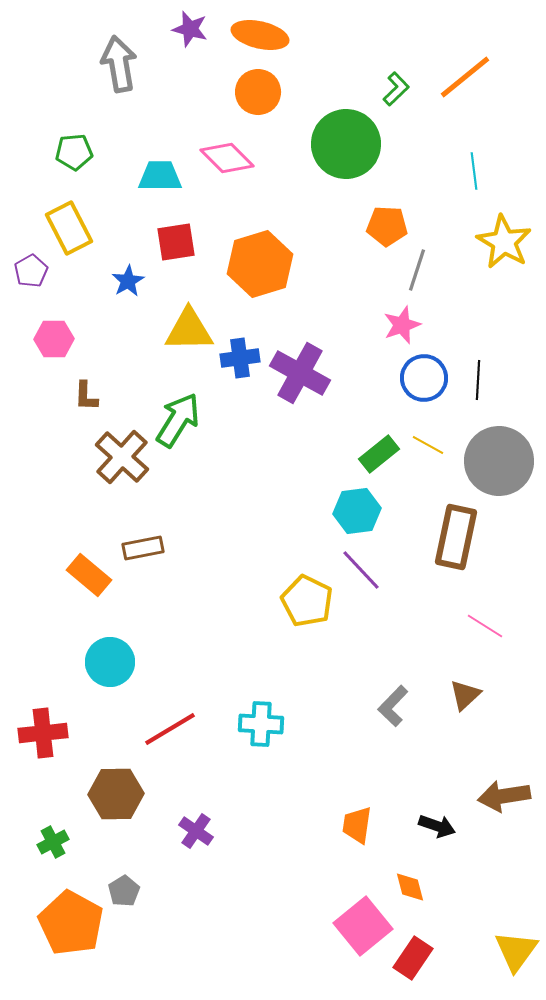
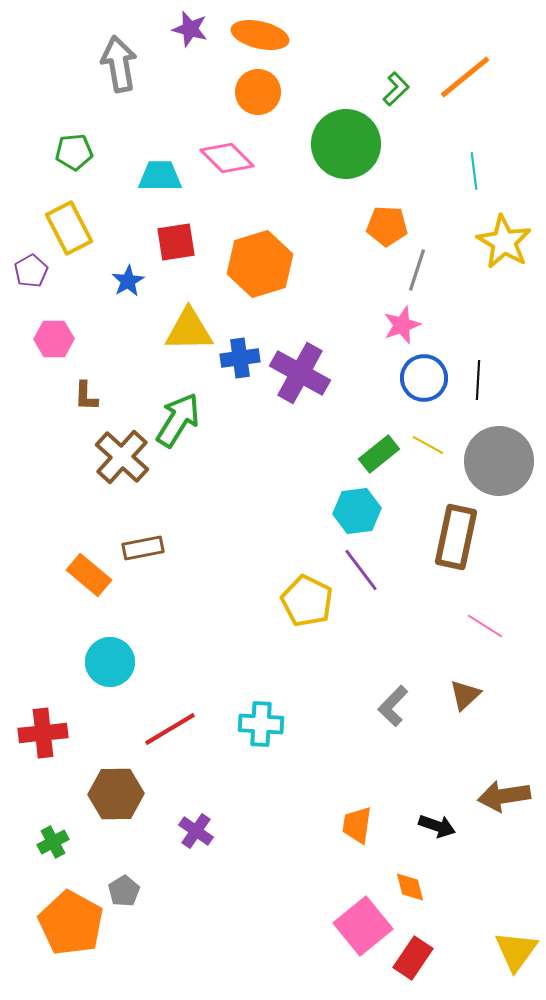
purple line at (361, 570): rotated 6 degrees clockwise
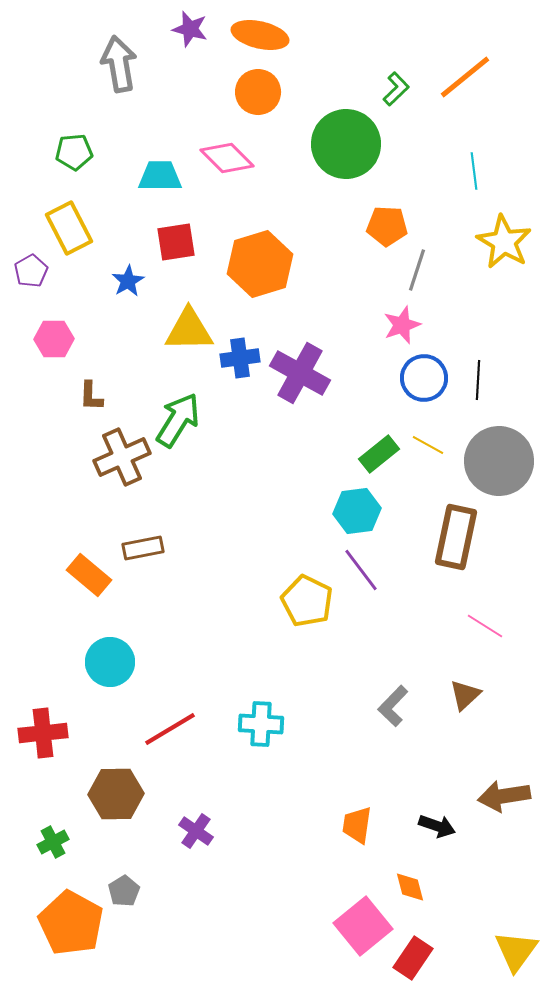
brown L-shape at (86, 396): moved 5 px right
brown cross at (122, 457): rotated 24 degrees clockwise
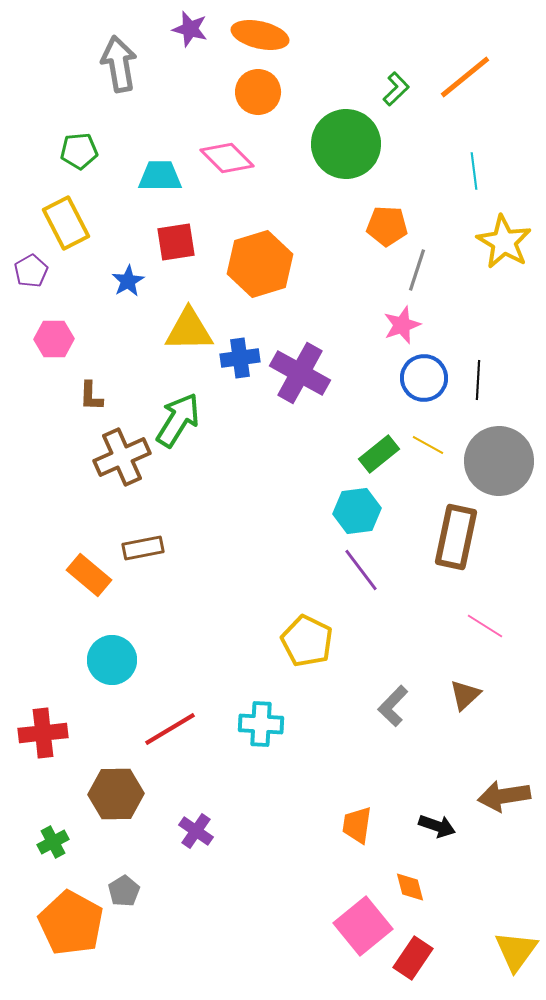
green pentagon at (74, 152): moved 5 px right, 1 px up
yellow rectangle at (69, 228): moved 3 px left, 5 px up
yellow pentagon at (307, 601): moved 40 px down
cyan circle at (110, 662): moved 2 px right, 2 px up
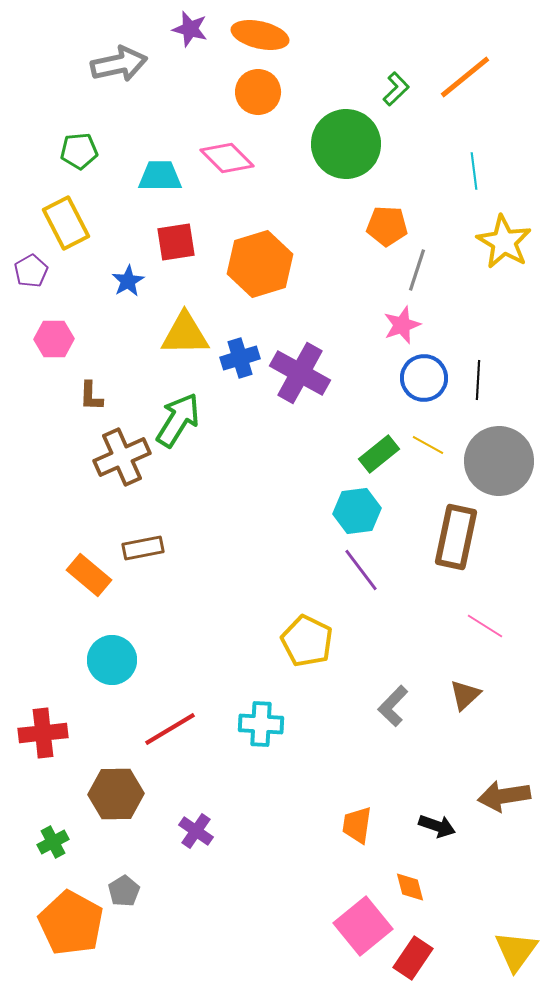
gray arrow at (119, 64): rotated 88 degrees clockwise
yellow triangle at (189, 330): moved 4 px left, 4 px down
blue cross at (240, 358): rotated 9 degrees counterclockwise
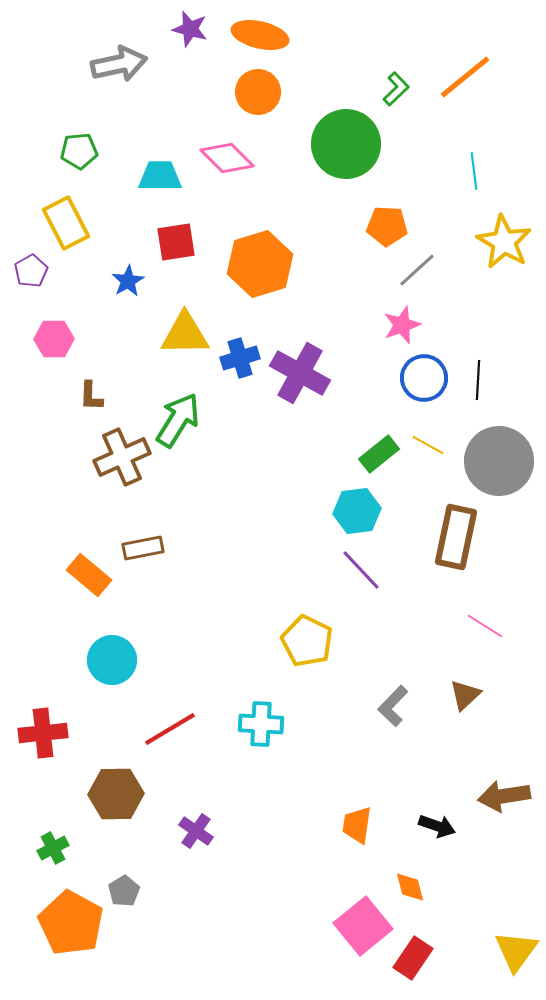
gray line at (417, 270): rotated 30 degrees clockwise
purple line at (361, 570): rotated 6 degrees counterclockwise
green cross at (53, 842): moved 6 px down
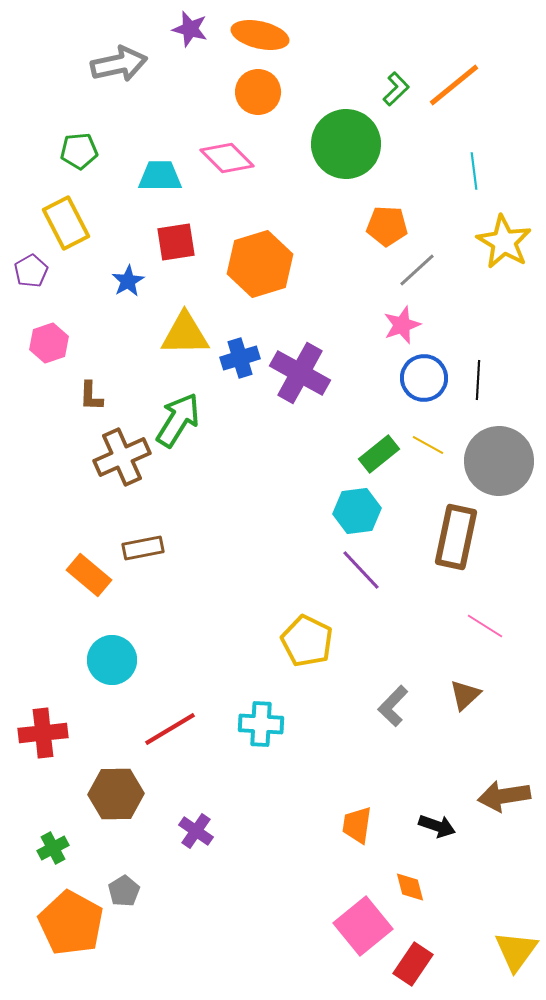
orange line at (465, 77): moved 11 px left, 8 px down
pink hexagon at (54, 339): moved 5 px left, 4 px down; rotated 18 degrees counterclockwise
red rectangle at (413, 958): moved 6 px down
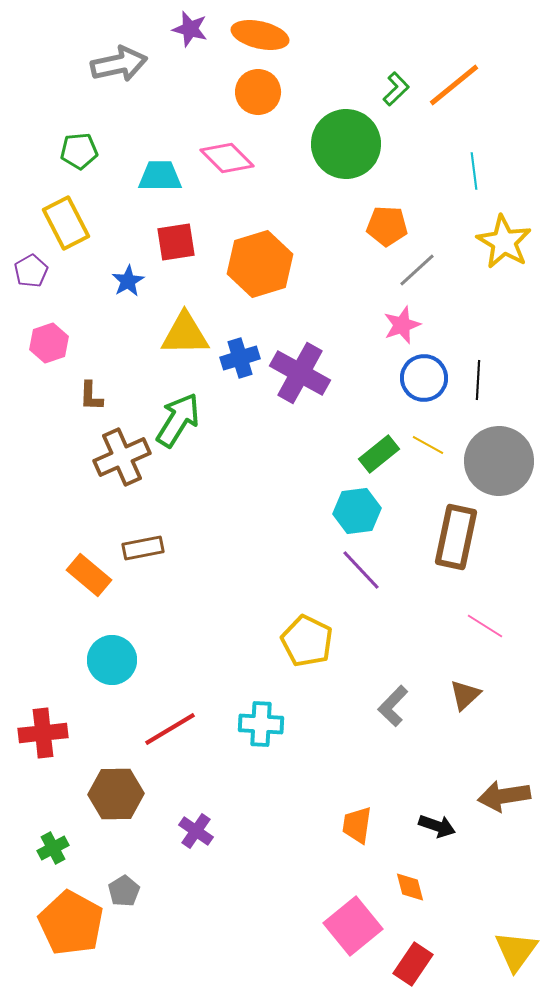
pink square at (363, 926): moved 10 px left
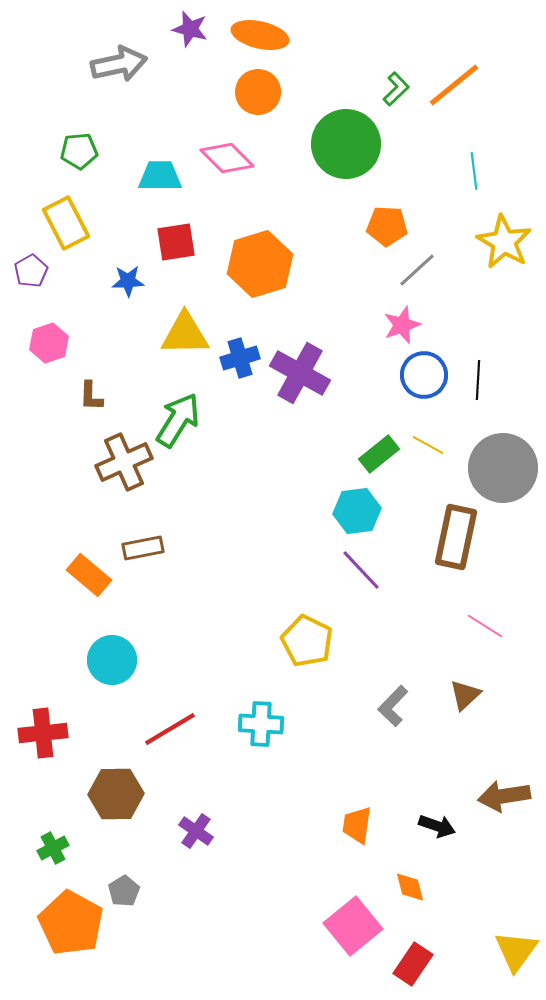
blue star at (128, 281): rotated 28 degrees clockwise
blue circle at (424, 378): moved 3 px up
brown cross at (122, 457): moved 2 px right, 5 px down
gray circle at (499, 461): moved 4 px right, 7 px down
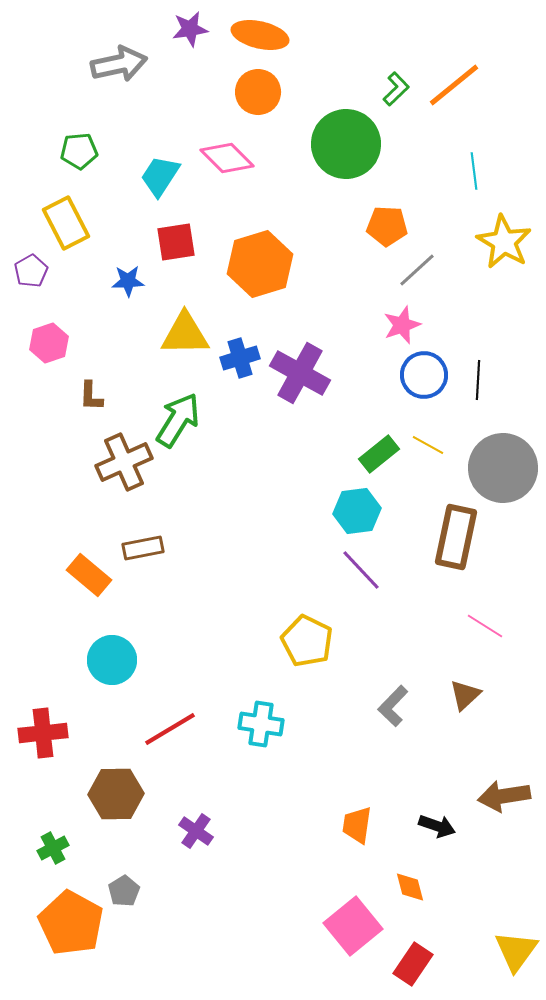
purple star at (190, 29): rotated 24 degrees counterclockwise
cyan trapezoid at (160, 176): rotated 57 degrees counterclockwise
cyan cross at (261, 724): rotated 6 degrees clockwise
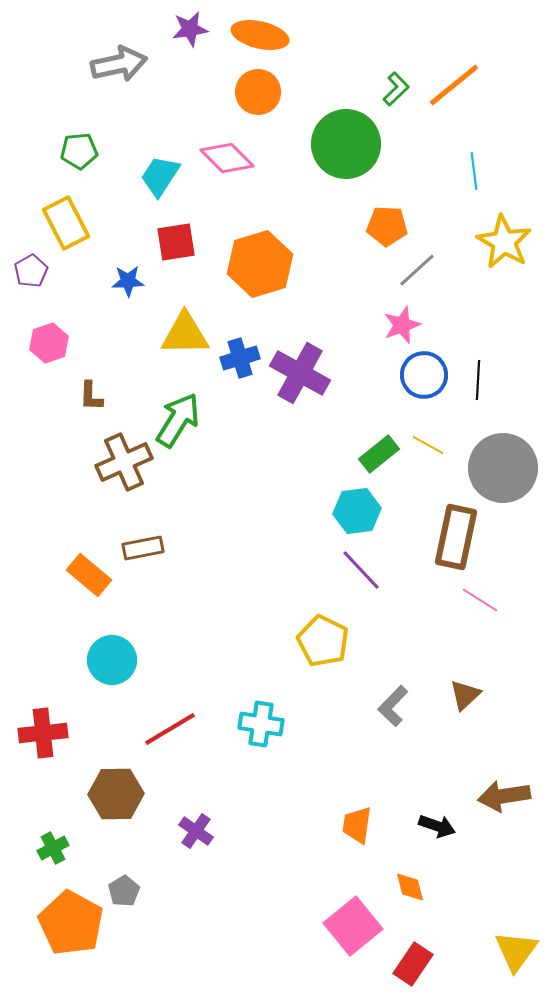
pink line at (485, 626): moved 5 px left, 26 px up
yellow pentagon at (307, 641): moved 16 px right
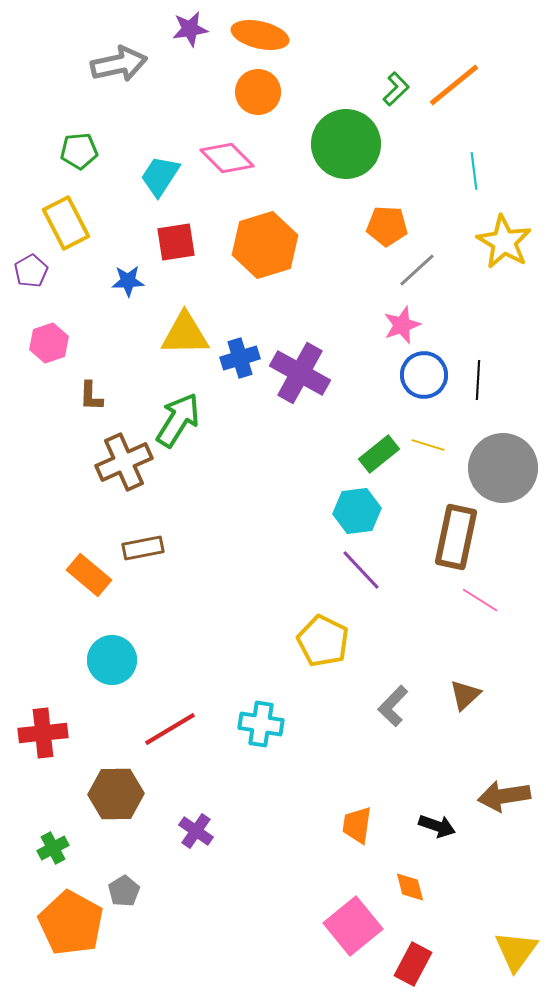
orange hexagon at (260, 264): moved 5 px right, 19 px up
yellow line at (428, 445): rotated 12 degrees counterclockwise
red rectangle at (413, 964): rotated 6 degrees counterclockwise
